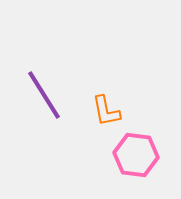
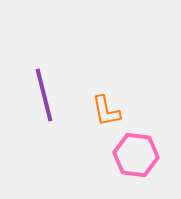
purple line: rotated 18 degrees clockwise
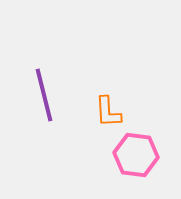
orange L-shape: moved 2 px right, 1 px down; rotated 8 degrees clockwise
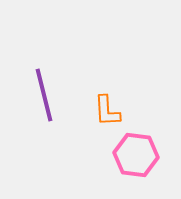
orange L-shape: moved 1 px left, 1 px up
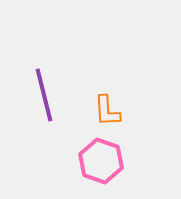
pink hexagon: moved 35 px left, 6 px down; rotated 12 degrees clockwise
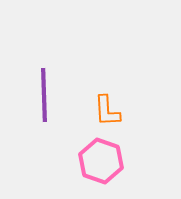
purple line: rotated 12 degrees clockwise
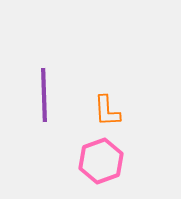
pink hexagon: rotated 21 degrees clockwise
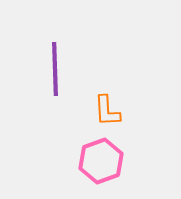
purple line: moved 11 px right, 26 px up
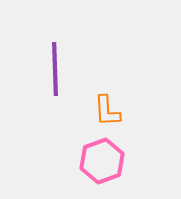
pink hexagon: moved 1 px right
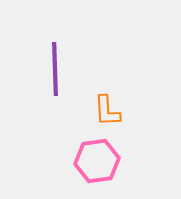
pink hexagon: moved 5 px left; rotated 12 degrees clockwise
